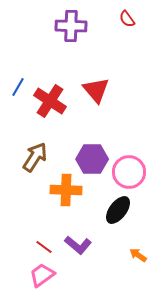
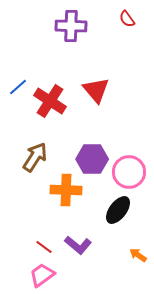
blue line: rotated 18 degrees clockwise
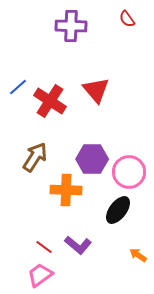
pink trapezoid: moved 2 px left
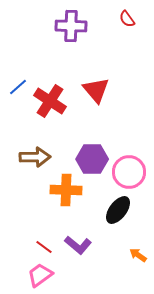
brown arrow: rotated 56 degrees clockwise
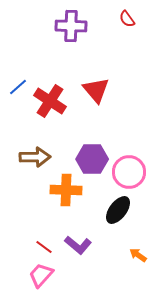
pink trapezoid: moved 1 px right; rotated 12 degrees counterclockwise
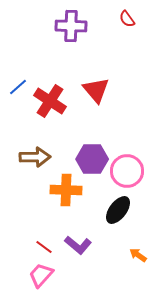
pink circle: moved 2 px left, 1 px up
